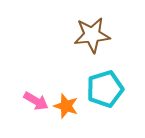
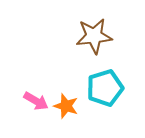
brown star: moved 2 px right, 1 px down
cyan pentagon: moved 1 px up
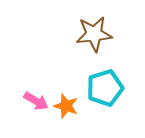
brown star: moved 2 px up
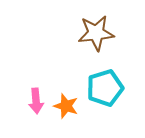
brown star: moved 2 px right, 1 px up
pink arrow: rotated 55 degrees clockwise
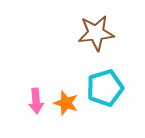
orange star: moved 3 px up
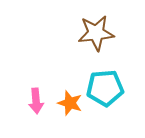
cyan pentagon: rotated 12 degrees clockwise
orange star: moved 4 px right
